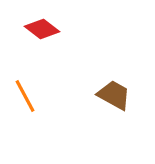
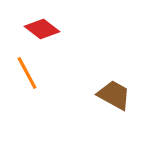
orange line: moved 2 px right, 23 px up
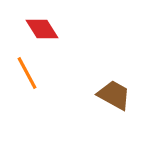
red diamond: rotated 20 degrees clockwise
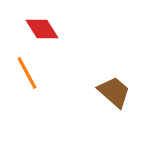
brown trapezoid: moved 3 px up; rotated 12 degrees clockwise
